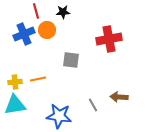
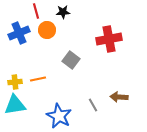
blue cross: moved 5 px left, 1 px up
gray square: rotated 30 degrees clockwise
blue star: rotated 20 degrees clockwise
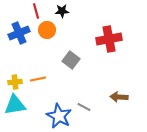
black star: moved 1 px left, 1 px up
gray line: moved 9 px left, 2 px down; rotated 32 degrees counterclockwise
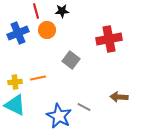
blue cross: moved 1 px left
orange line: moved 1 px up
cyan triangle: rotated 35 degrees clockwise
